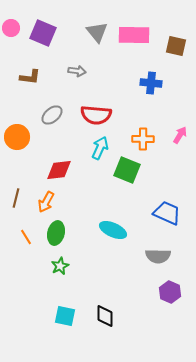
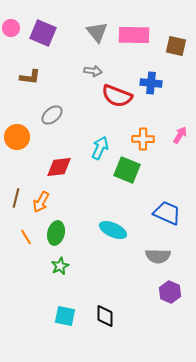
gray arrow: moved 16 px right
red semicircle: moved 21 px right, 19 px up; rotated 16 degrees clockwise
red diamond: moved 3 px up
orange arrow: moved 5 px left
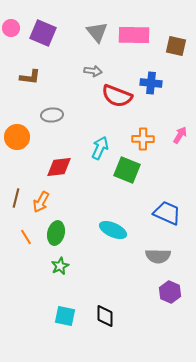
gray ellipse: rotated 35 degrees clockwise
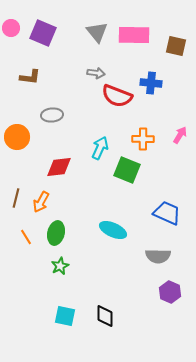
gray arrow: moved 3 px right, 2 px down
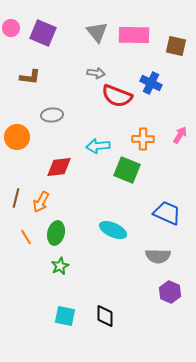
blue cross: rotated 20 degrees clockwise
cyan arrow: moved 2 px left, 2 px up; rotated 120 degrees counterclockwise
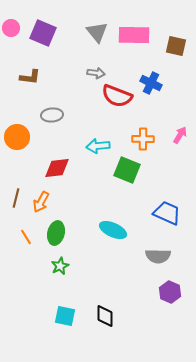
red diamond: moved 2 px left, 1 px down
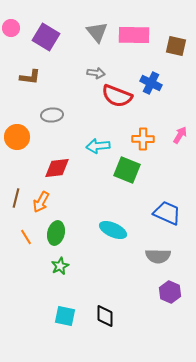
purple square: moved 3 px right, 4 px down; rotated 8 degrees clockwise
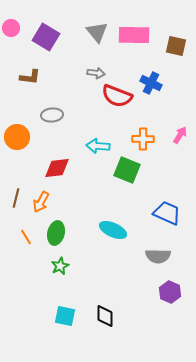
cyan arrow: rotated 10 degrees clockwise
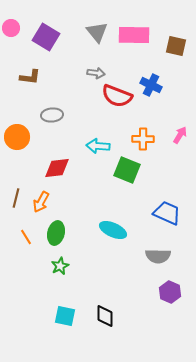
blue cross: moved 2 px down
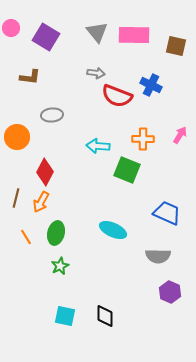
red diamond: moved 12 px left, 4 px down; rotated 56 degrees counterclockwise
